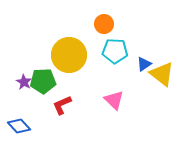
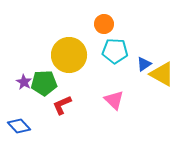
yellow triangle: rotated 8 degrees counterclockwise
green pentagon: moved 1 px right, 2 px down
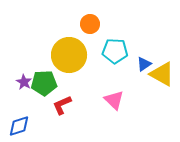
orange circle: moved 14 px left
blue diamond: rotated 65 degrees counterclockwise
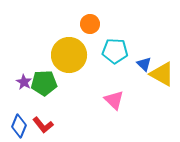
blue triangle: rotated 42 degrees counterclockwise
red L-shape: moved 19 px left, 20 px down; rotated 105 degrees counterclockwise
blue diamond: rotated 50 degrees counterclockwise
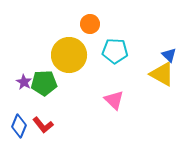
blue triangle: moved 25 px right, 9 px up
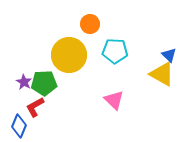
red L-shape: moved 8 px left, 18 px up; rotated 100 degrees clockwise
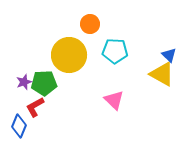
purple star: rotated 21 degrees clockwise
